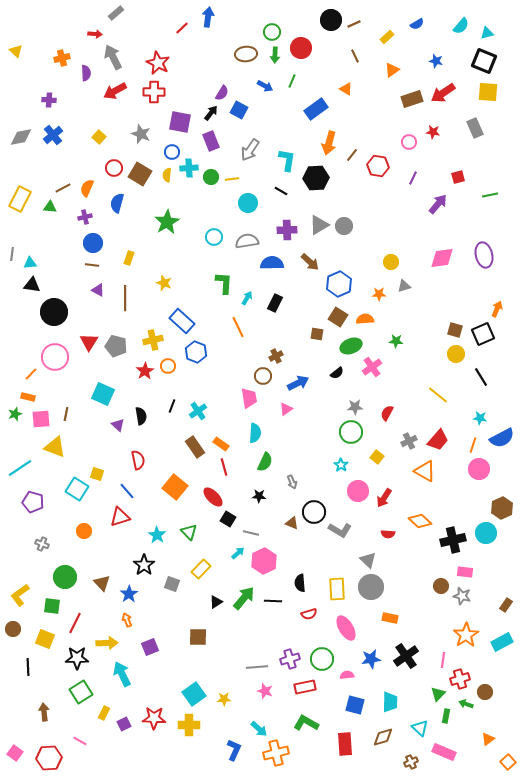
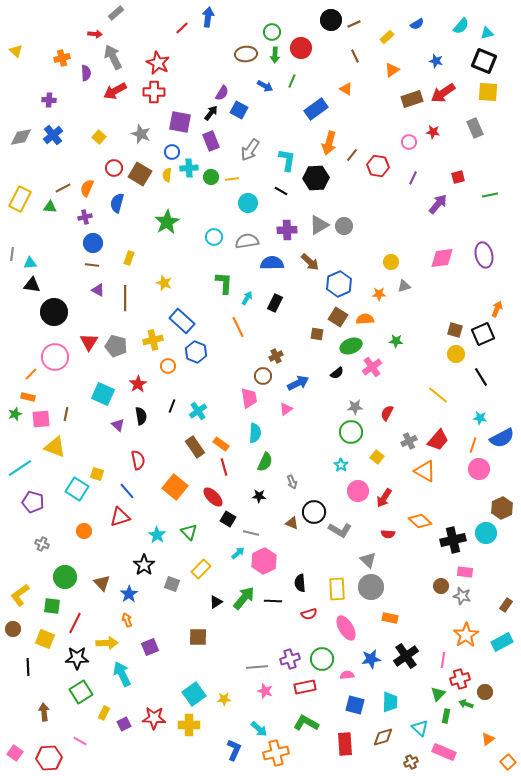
red star at (145, 371): moved 7 px left, 13 px down
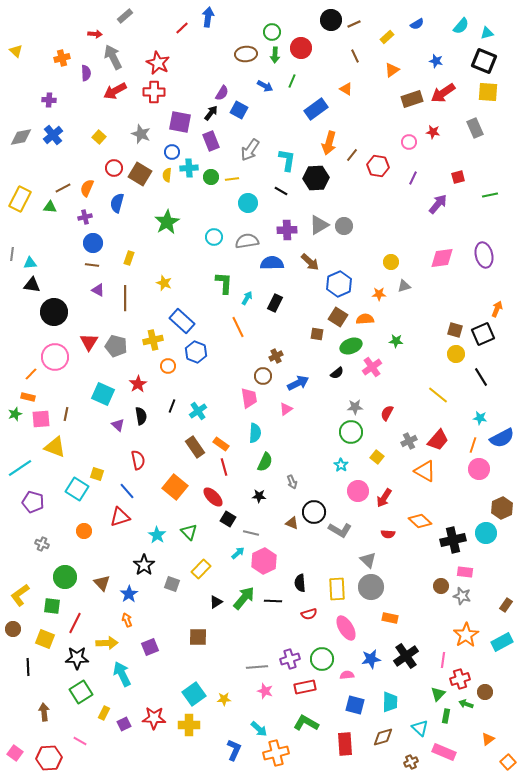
gray rectangle at (116, 13): moved 9 px right, 3 px down
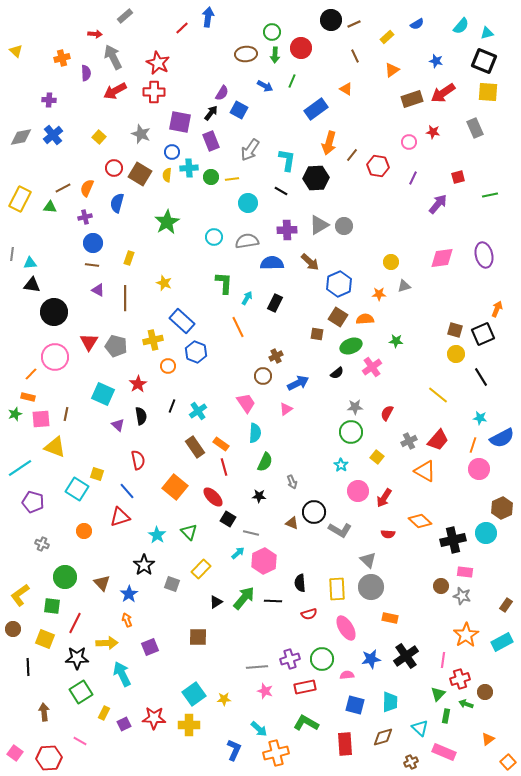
pink trapezoid at (249, 398): moved 3 px left, 5 px down; rotated 25 degrees counterclockwise
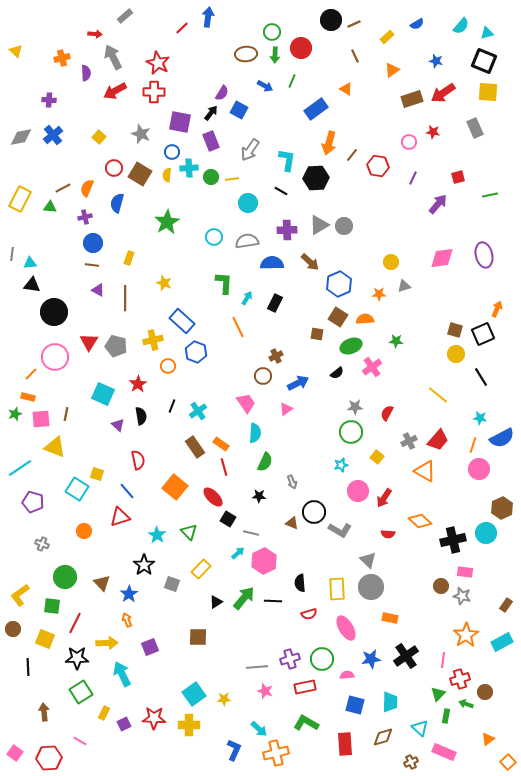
cyan star at (341, 465): rotated 24 degrees clockwise
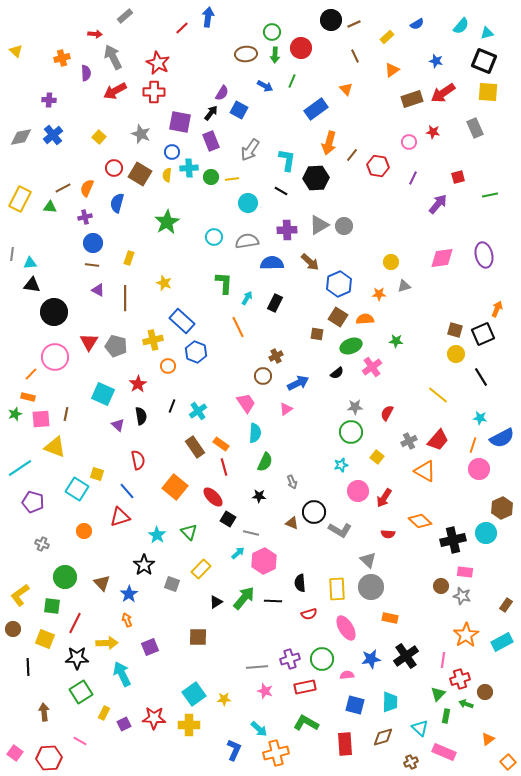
orange triangle at (346, 89): rotated 16 degrees clockwise
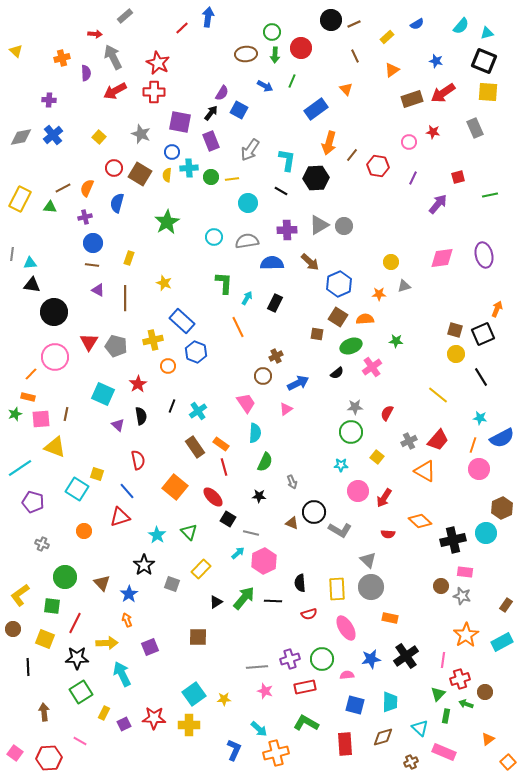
cyan star at (341, 465): rotated 16 degrees clockwise
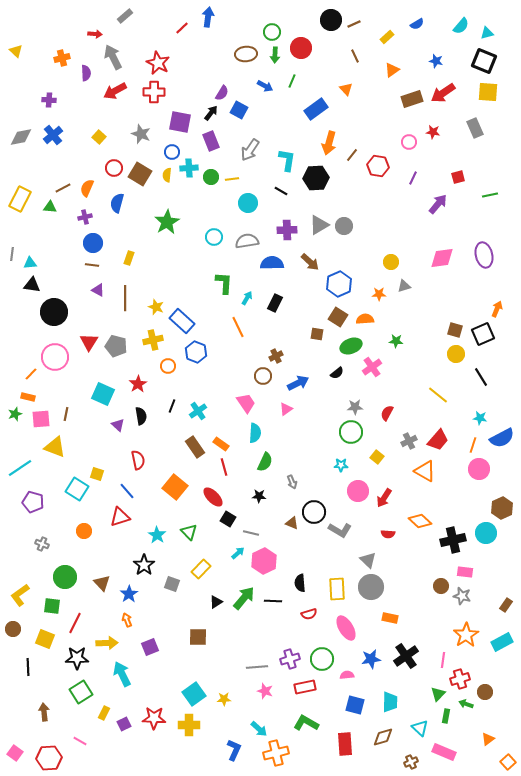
yellow star at (164, 283): moved 8 px left, 24 px down
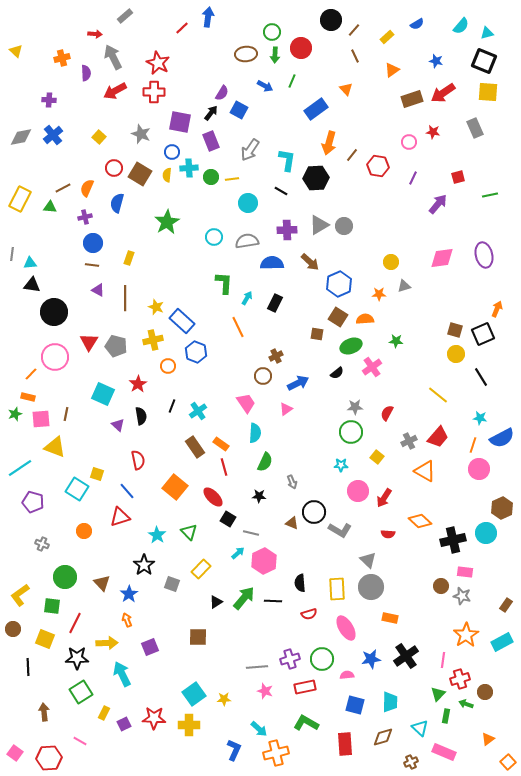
brown line at (354, 24): moved 6 px down; rotated 24 degrees counterclockwise
red trapezoid at (438, 440): moved 3 px up
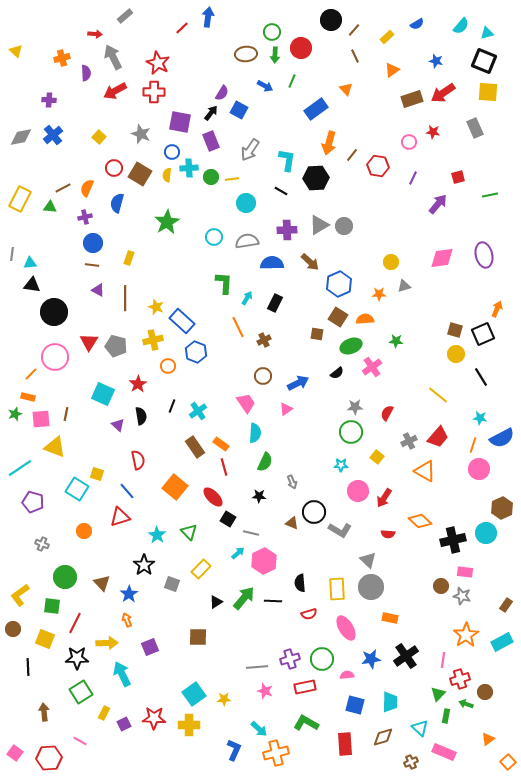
cyan circle at (248, 203): moved 2 px left
brown cross at (276, 356): moved 12 px left, 16 px up
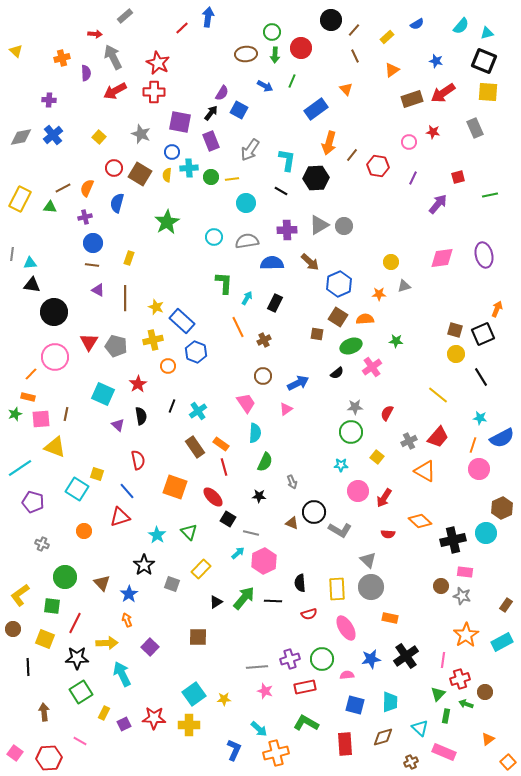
orange square at (175, 487): rotated 20 degrees counterclockwise
purple square at (150, 647): rotated 24 degrees counterclockwise
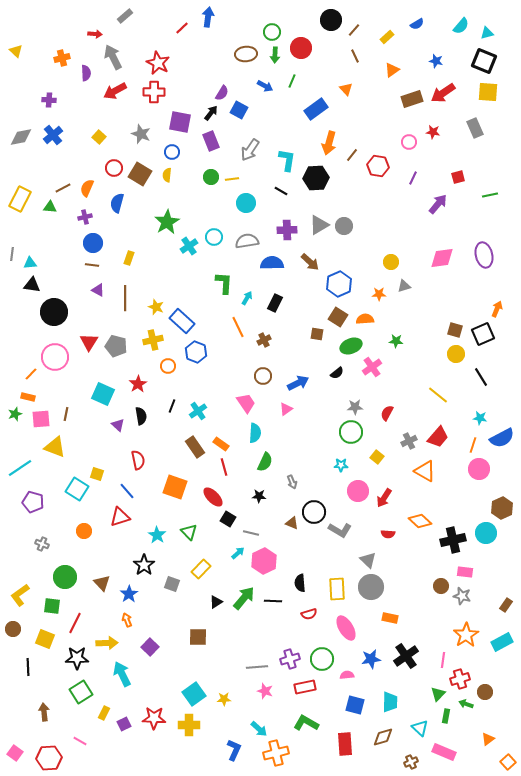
cyan cross at (189, 168): moved 78 px down; rotated 30 degrees counterclockwise
